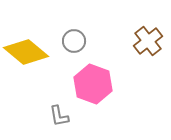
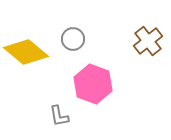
gray circle: moved 1 px left, 2 px up
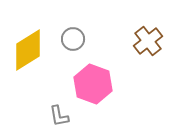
yellow diamond: moved 2 px right, 2 px up; rotated 72 degrees counterclockwise
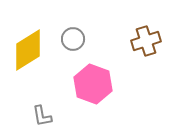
brown cross: moved 2 px left; rotated 20 degrees clockwise
gray L-shape: moved 17 px left
